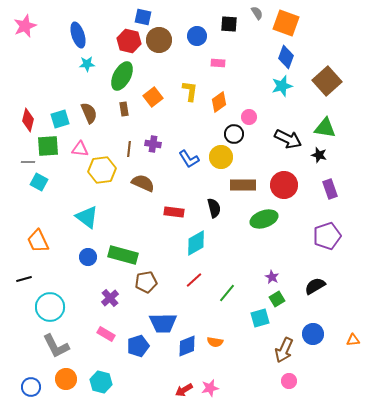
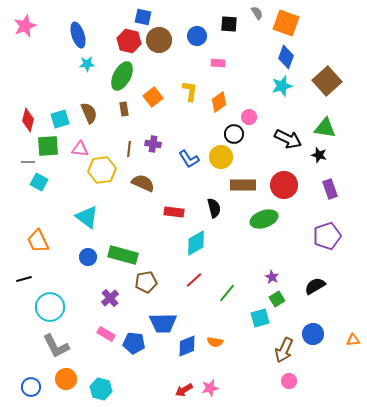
blue pentagon at (138, 346): moved 4 px left, 3 px up; rotated 25 degrees clockwise
cyan hexagon at (101, 382): moved 7 px down
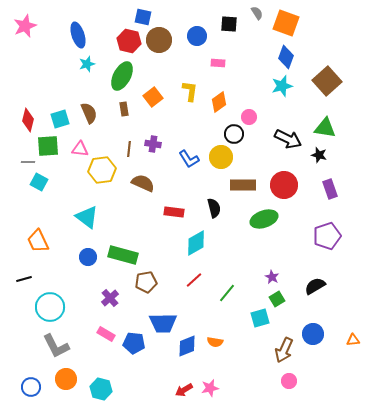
cyan star at (87, 64): rotated 14 degrees counterclockwise
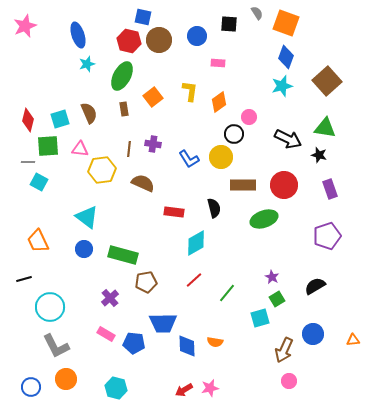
blue circle at (88, 257): moved 4 px left, 8 px up
blue diamond at (187, 346): rotated 70 degrees counterclockwise
cyan hexagon at (101, 389): moved 15 px right, 1 px up
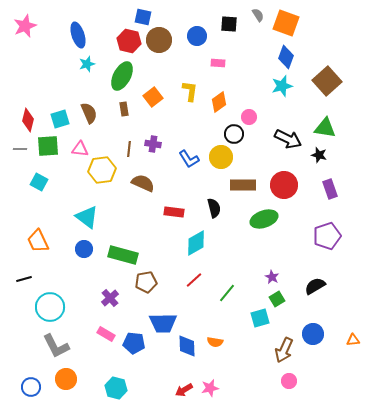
gray semicircle at (257, 13): moved 1 px right, 2 px down
gray line at (28, 162): moved 8 px left, 13 px up
